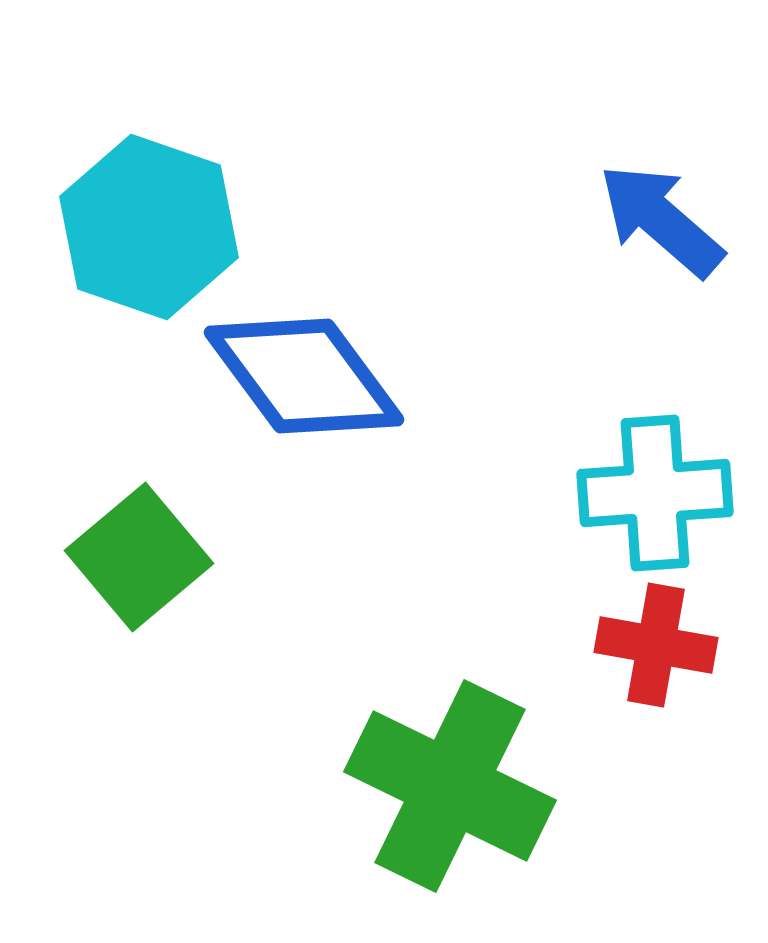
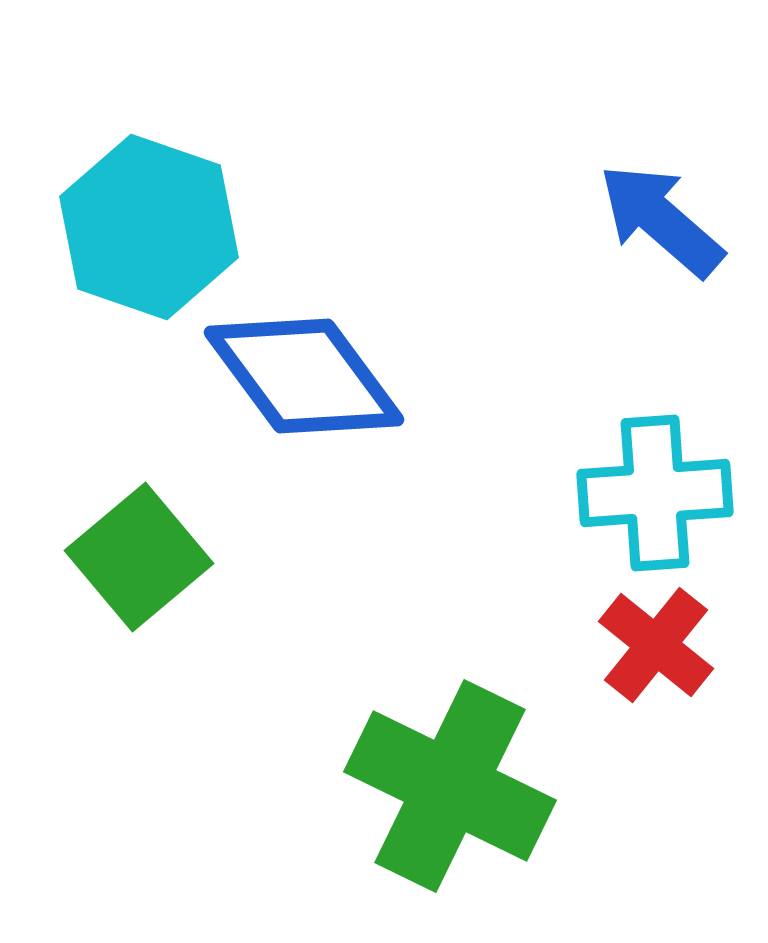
red cross: rotated 29 degrees clockwise
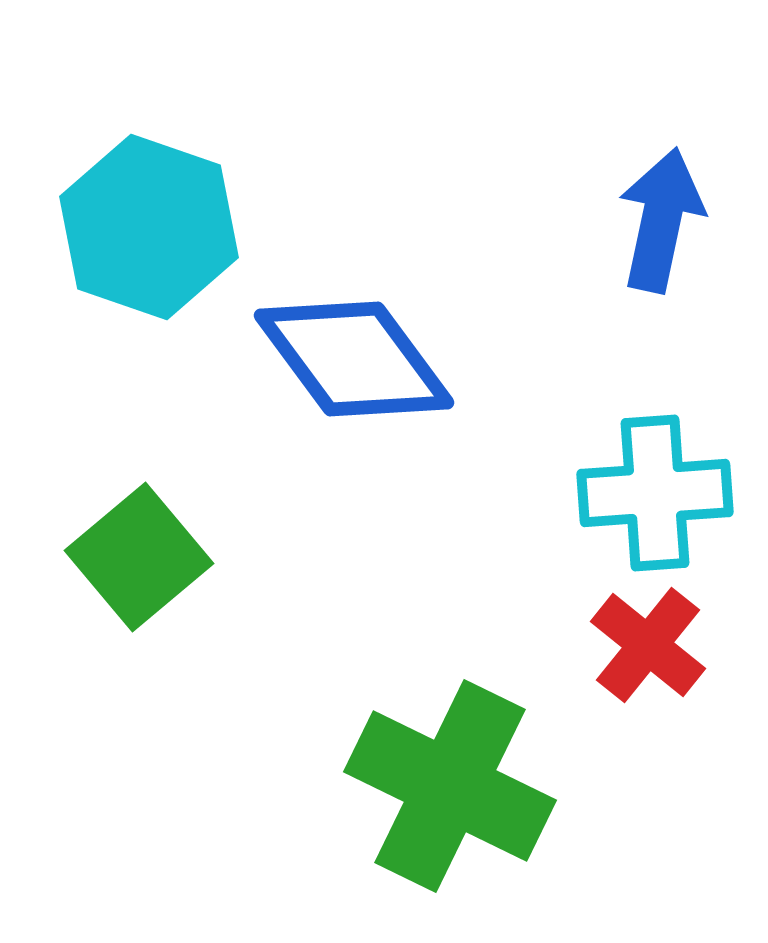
blue arrow: rotated 61 degrees clockwise
blue diamond: moved 50 px right, 17 px up
red cross: moved 8 px left
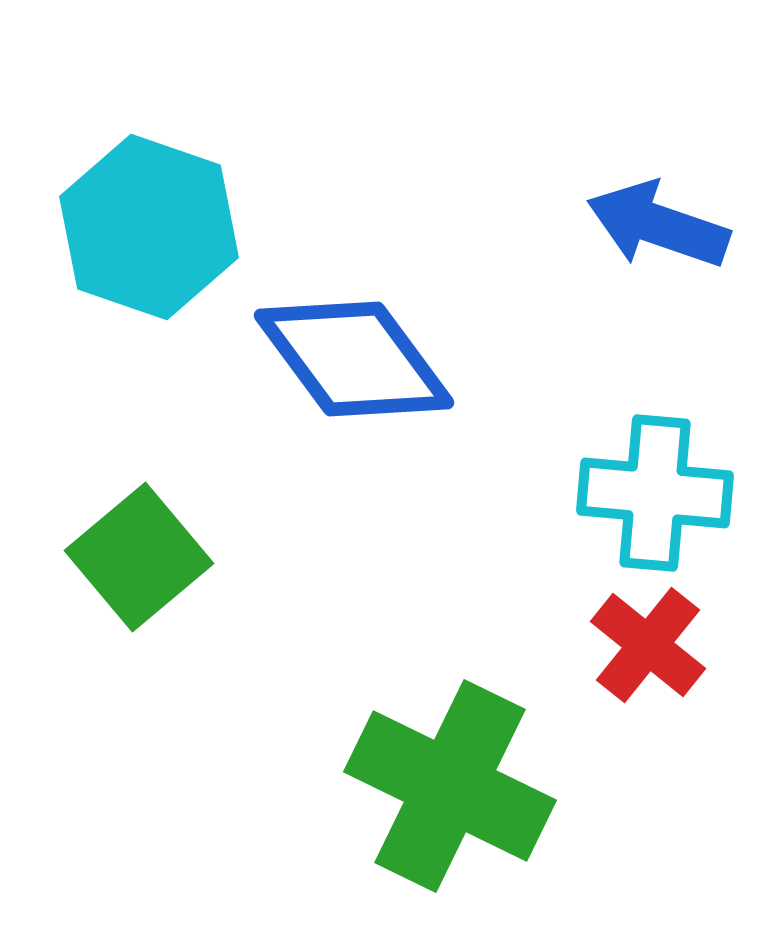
blue arrow: moved 3 px left, 5 px down; rotated 83 degrees counterclockwise
cyan cross: rotated 9 degrees clockwise
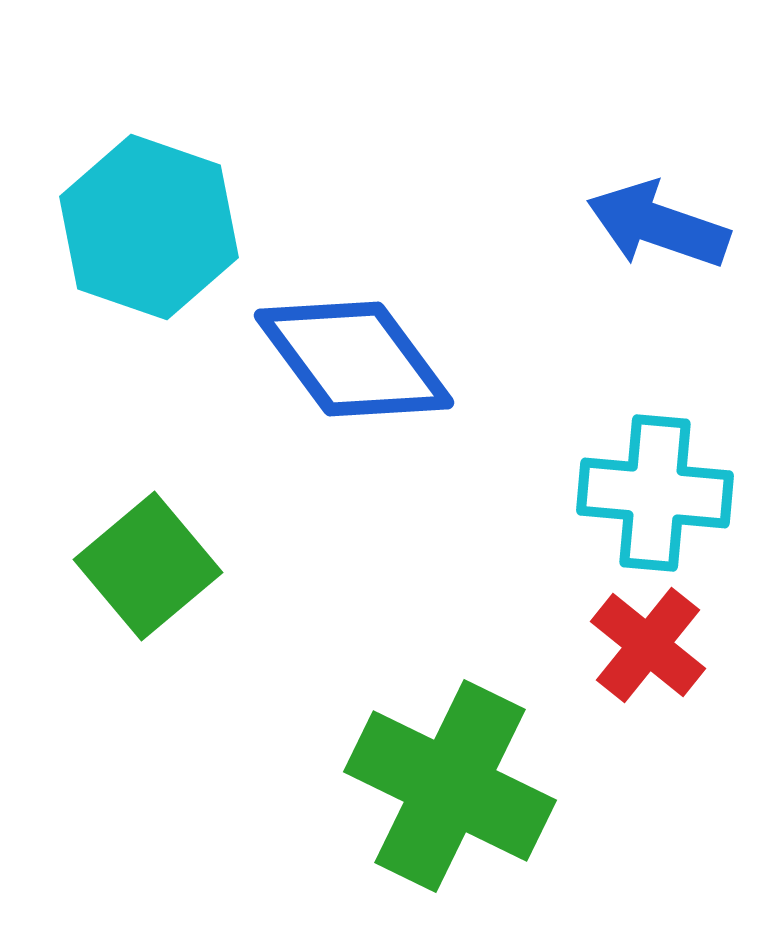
green square: moved 9 px right, 9 px down
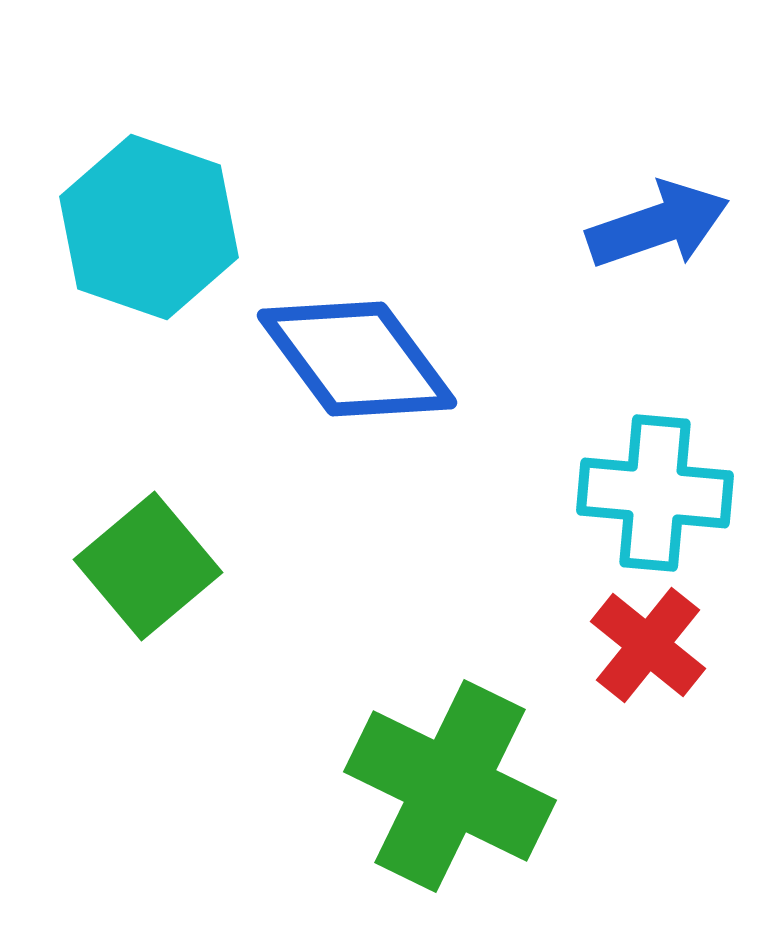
blue arrow: rotated 142 degrees clockwise
blue diamond: moved 3 px right
